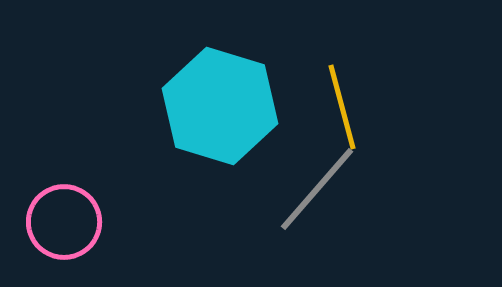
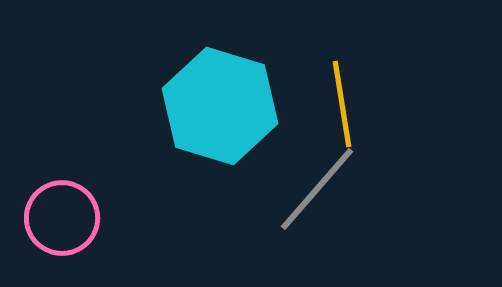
yellow line: moved 3 px up; rotated 6 degrees clockwise
pink circle: moved 2 px left, 4 px up
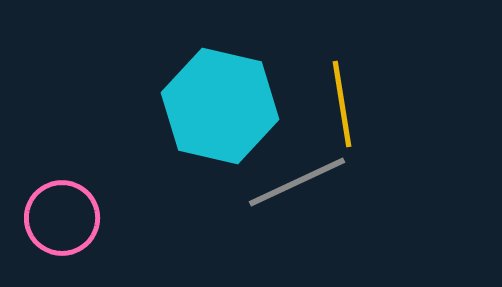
cyan hexagon: rotated 4 degrees counterclockwise
gray line: moved 20 px left, 7 px up; rotated 24 degrees clockwise
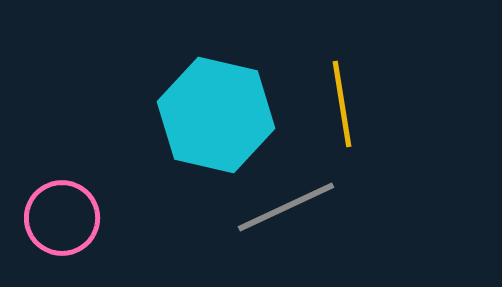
cyan hexagon: moved 4 px left, 9 px down
gray line: moved 11 px left, 25 px down
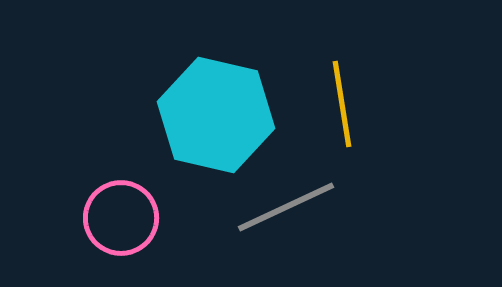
pink circle: moved 59 px right
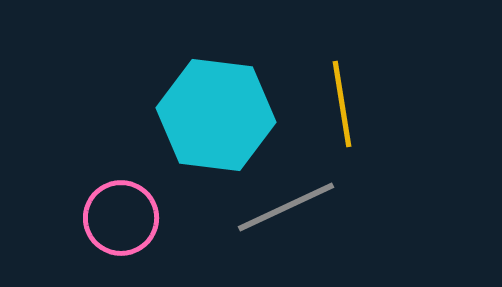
cyan hexagon: rotated 6 degrees counterclockwise
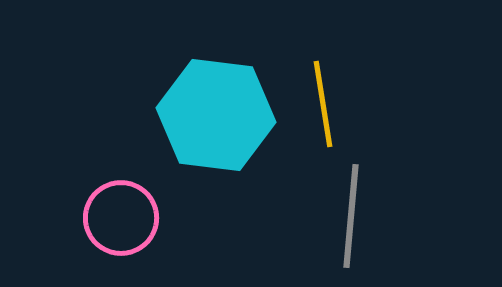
yellow line: moved 19 px left
gray line: moved 65 px right, 9 px down; rotated 60 degrees counterclockwise
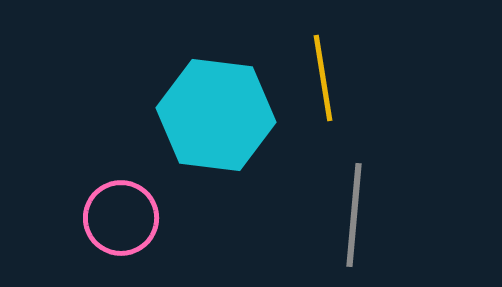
yellow line: moved 26 px up
gray line: moved 3 px right, 1 px up
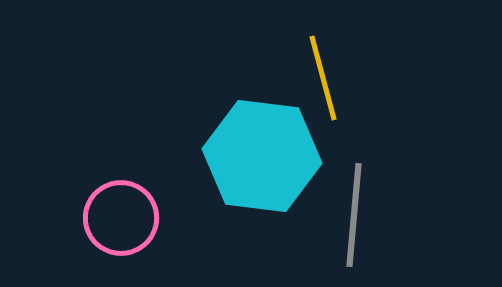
yellow line: rotated 6 degrees counterclockwise
cyan hexagon: moved 46 px right, 41 px down
